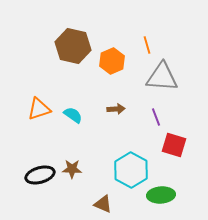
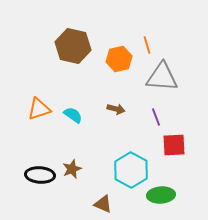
orange hexagon: moved 7 px right, 2 px up; rotated 10 degrees clockwise
brown arrow: rotated 18 degrees clockwise
red square: rotated 20 degrees counterclockwise
brown star: rotated 24 degrees counterclockwise
black ellipse: rotated 20 degrees clockwise
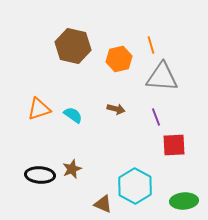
orange line: moved 4 px right
cyan hexagon: moved 4 px right, 16 px down
green ellipse: moved 23 px right, 6 px down
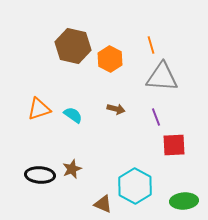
orange hexagon: moved 9 px left; rotated 20 degrees counterclockwise
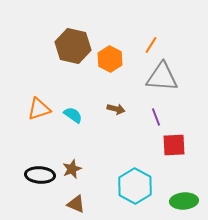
orange line: rotated 48 degrees clockwise
brown triangle: moved 27 px left
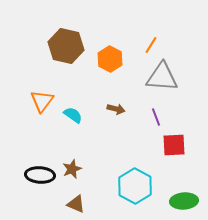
brown hexagon: moved 7 px left
orange triangle: moved 3 px right, 8 px up; rotated 35 degrees counterclockwise
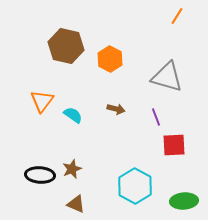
orange line: moved 26 px right, 29 px up
gray triangle: moved 5 px right; rotated 12 degrees clockwise
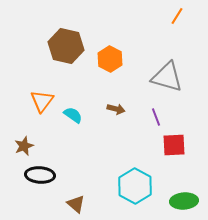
brown star: moved 48 px left, 23 px up
brown triangle: rotated 18 degrees clockwise
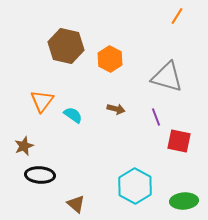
red square: moved 5 px right, 4 px up; rotated 15 degrees clockwise
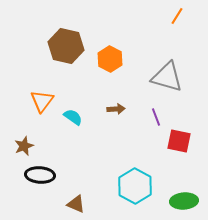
brown arrow: rotated 18 degrees counterclockwise
cyan semicircle: moved 2 px down
brown triangle: rotated 18 degrees counterclockwise
